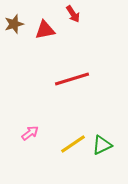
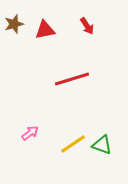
red arrow: moved 14 px right, 12 px down
green triangle: rotated 45 degrees clockwise
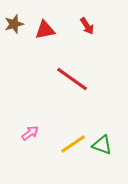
red line: rotated 52 degrees clockwise
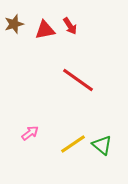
red arrow: moved 17 px left
red line: moved 6 px right, 1 px down
green triangle: rotated 20 degrees clockwise
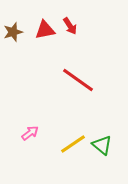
brown star: moved 1 px left, 8 px down
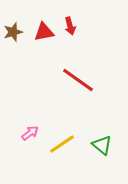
red arrow: rotated 18 degrees clockwise
red triangle: moved 1 px left, 2 px down
yellow line: moved 11 px left
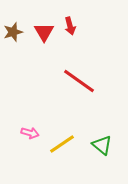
red triangle: rotated 50 degrees counterclockwise
red line: moved 1 px right, 1 px down
pink arrow: rotated 54 degrees clockwise
